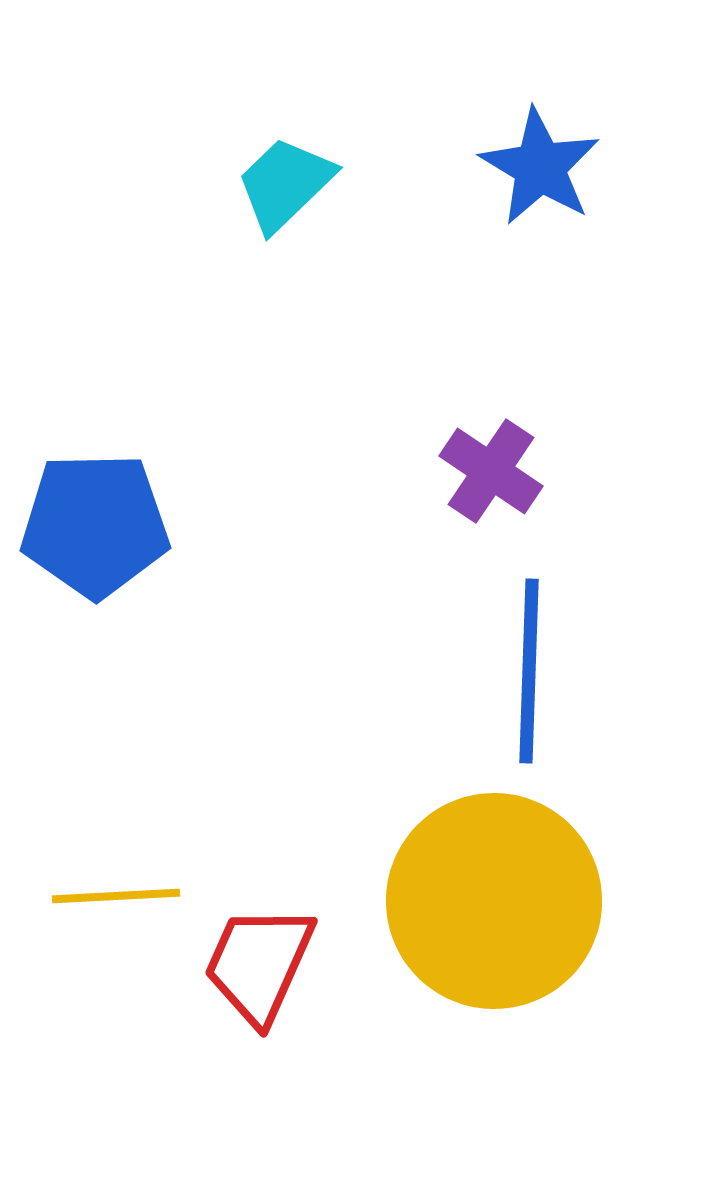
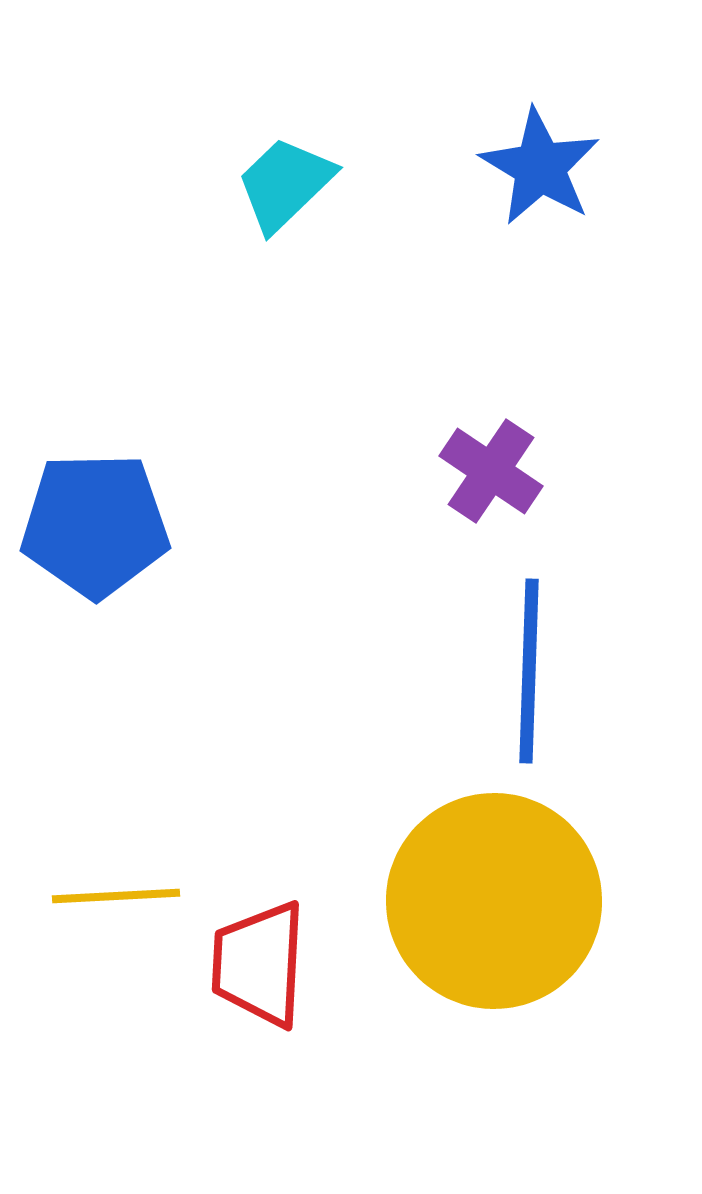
red trapezoid: rotated 21 degrees counterclockwise
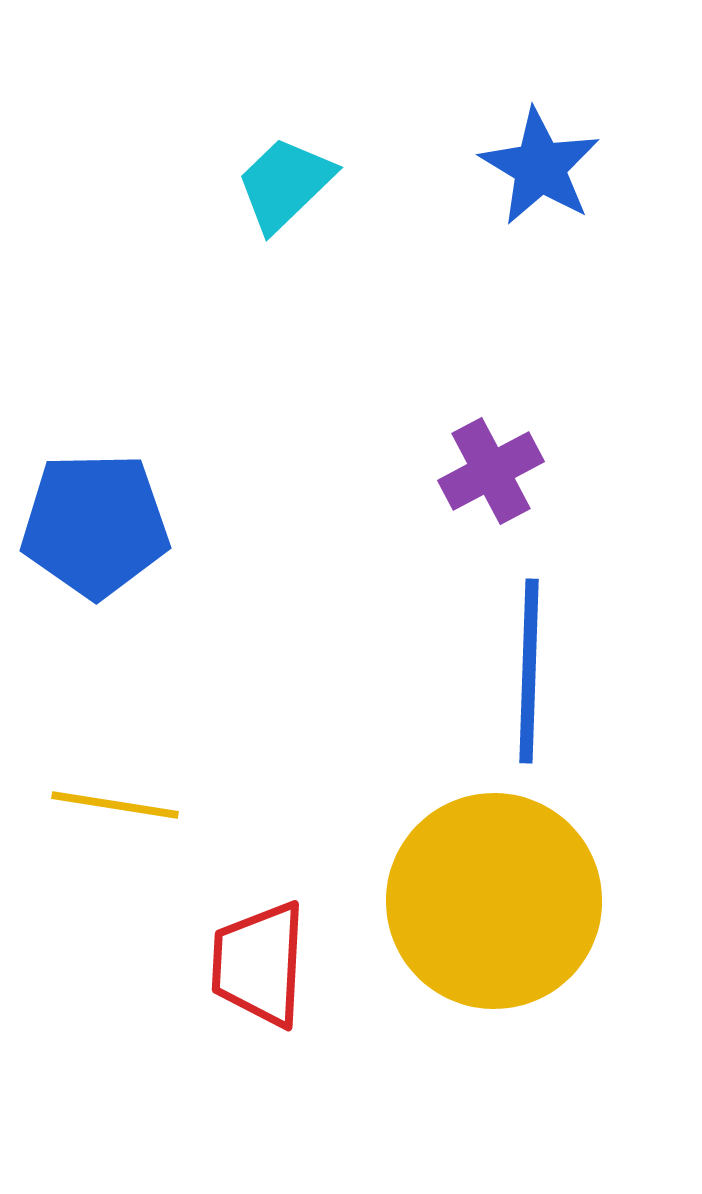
purple cross: rotated 28 degrees clockwise
yellow line: moved 1 px left, 91 px up; rotated 12 degrees clockwise
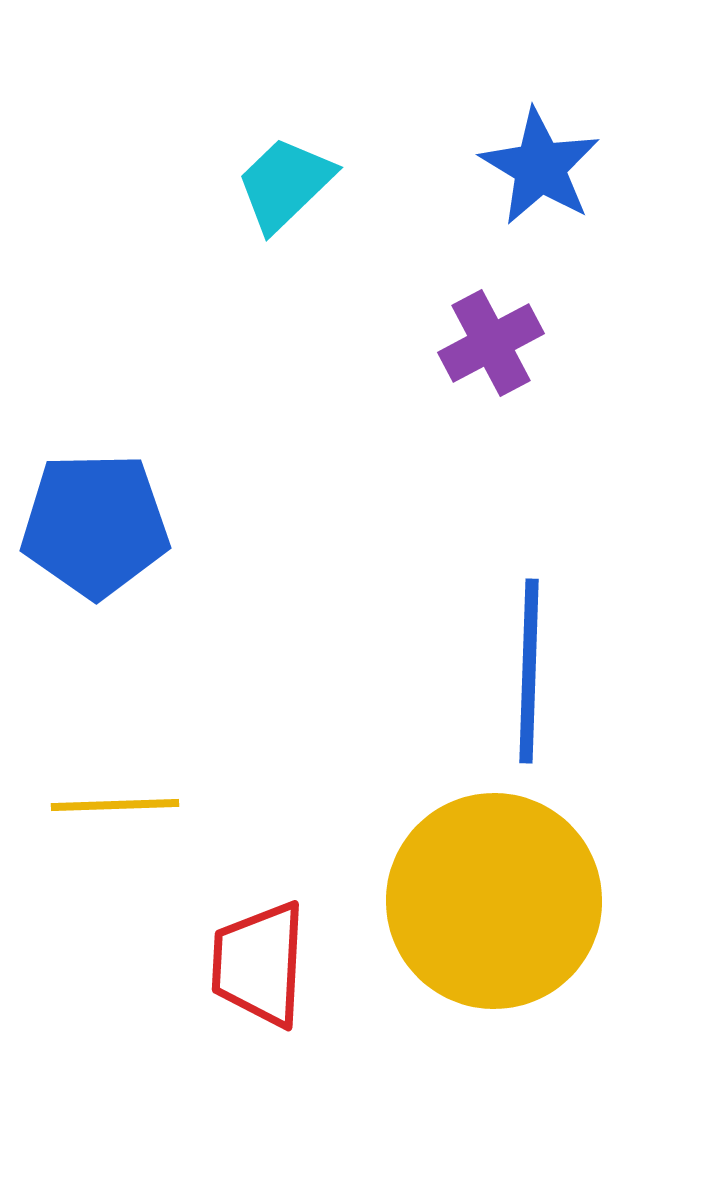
purple cross: moved 128 px up
yellow line: rotated 11 degrees counterclockwise
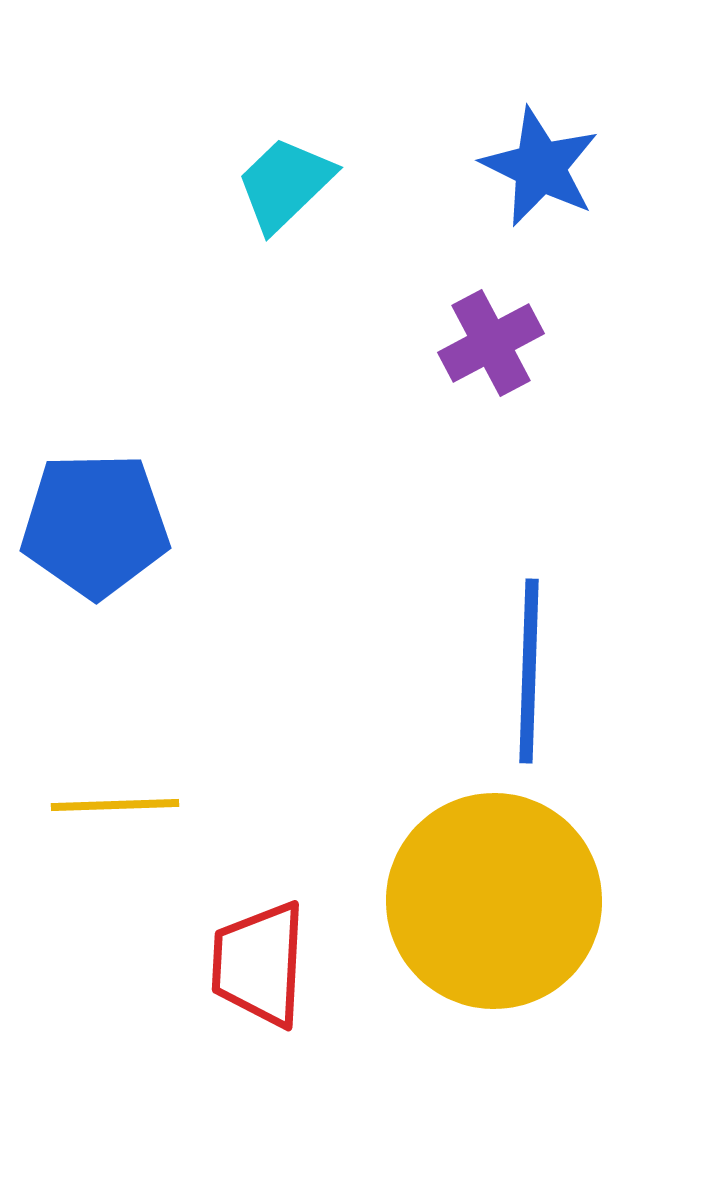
blue star: rotated 5 degrees counterclockwise
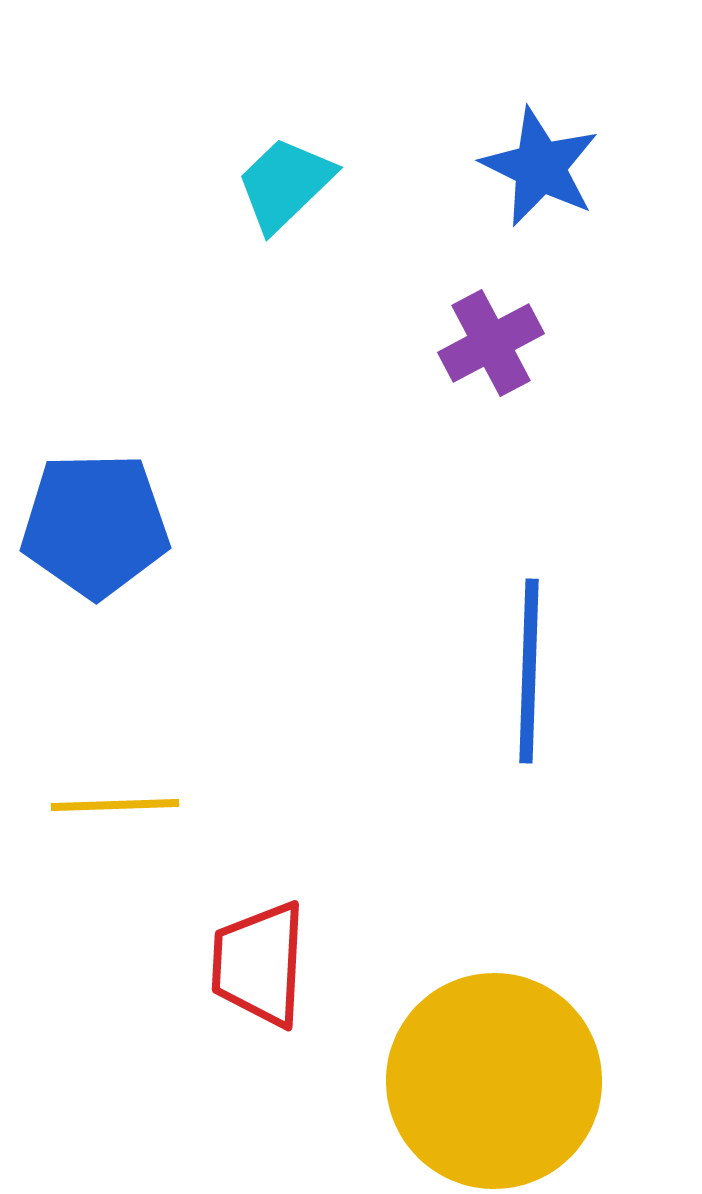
yellow circle: moved 180 px down
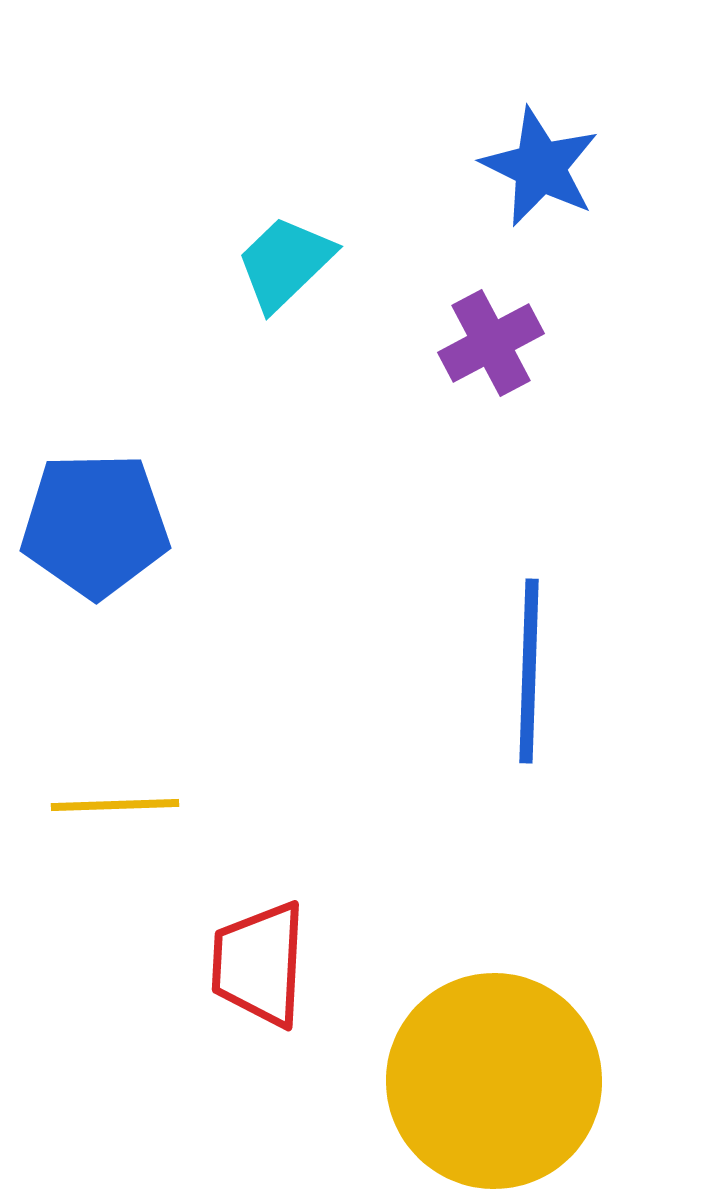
cyan trapezoid: moved 79 px down
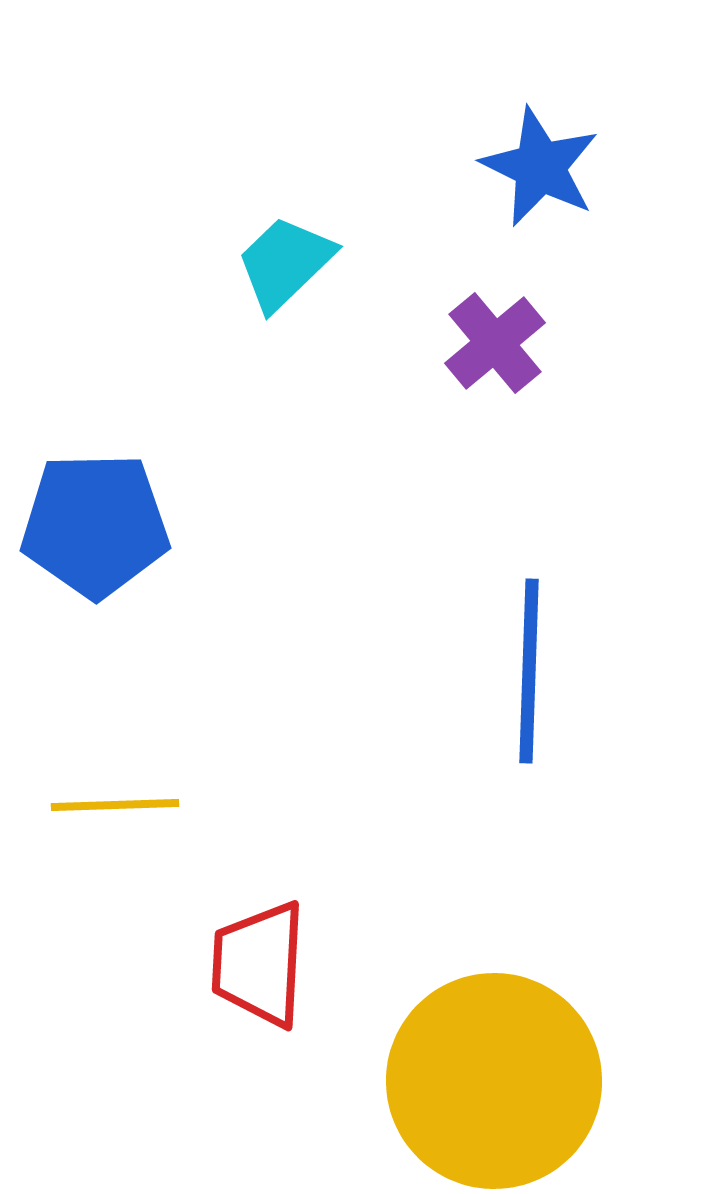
purple cross: moved 4 px right; rotated 12 degrees counterclockwise
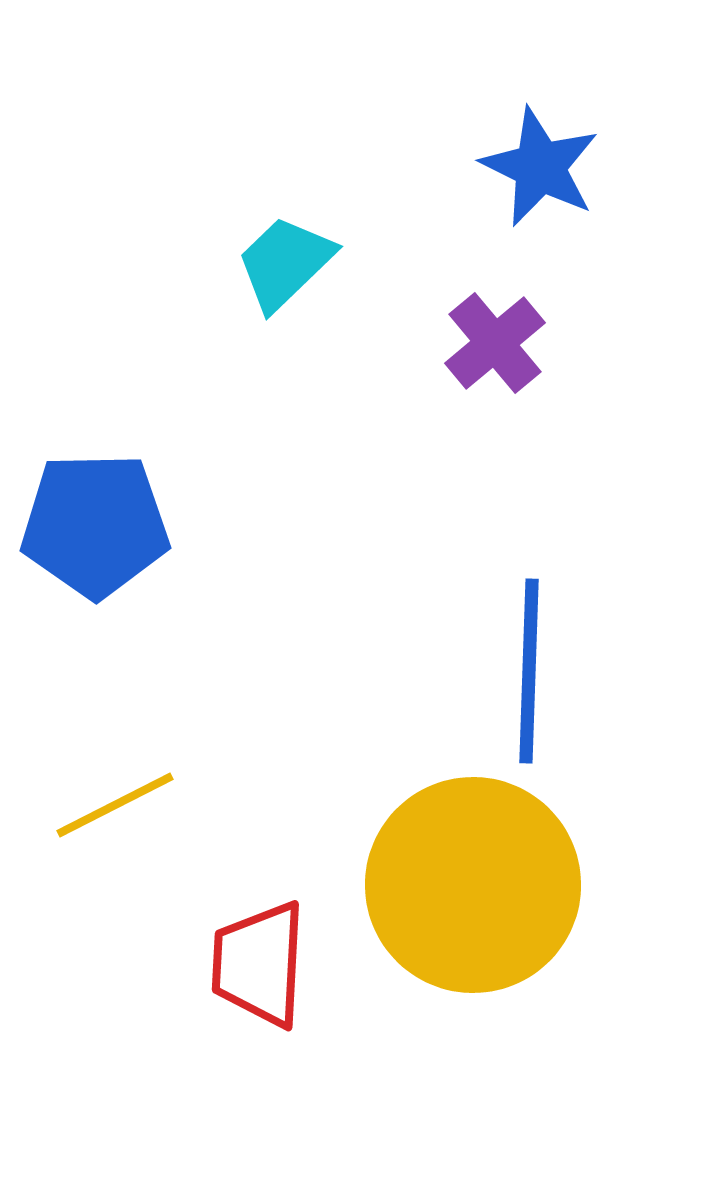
yellow line: rotated 25 degrees counterclockwise
yellow circle: moved 21 px left, 196 px up
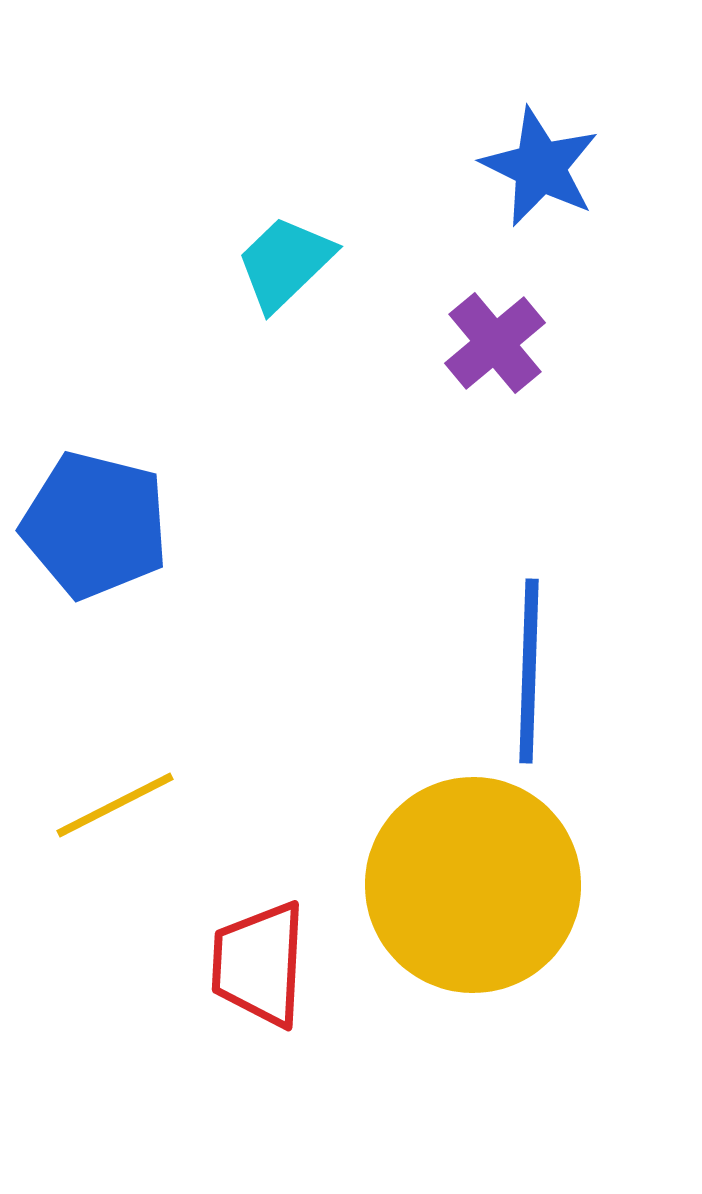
blue pentagon: rotated 15 degrees clockwise
